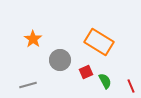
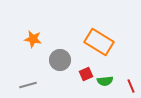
orange star: rotated 24 degrees counterclockwise
red square: moved 2 px down
green semicircle: rotated 112 degrees clockwise
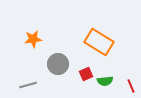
orange star: rotated 18 degrees counterclockwise
gray circle: moved 2 px left, 4 px down
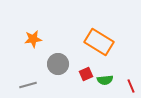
green semicircle: moved 1 px up
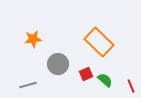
orange rectangle: rotated 12 degrees clockwise
green semicircle: rotated 133 degrees counterclockwise
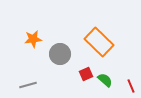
gray circle: moved 2 px right, 10 px up
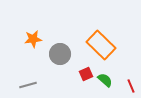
orange rectangle: moved 2 px right, 3 px down
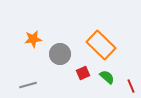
red square: moved 3 px left, 1 px up
green semicircle: moved 2 px right, 3 px up
